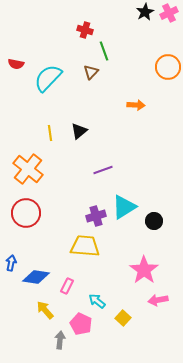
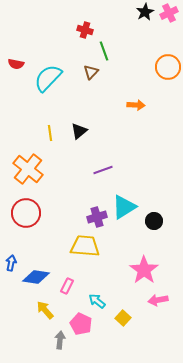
purple cross: moved 1 px right, 1 px down
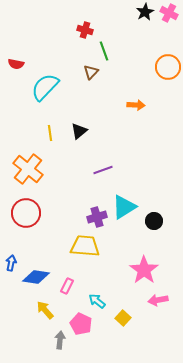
pink cross: rotated 36 degrees counterclockwise
cyan semicircle: moved 3 px left, 9 px down
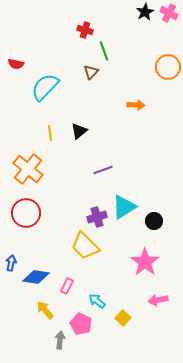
yellow trapezoid: rotated 140 degrees counterclockwise
pink star: moved 1 px right, 8 px up
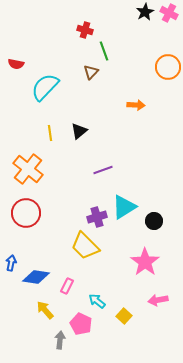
yellow square: moved 1 px right, 2 px up
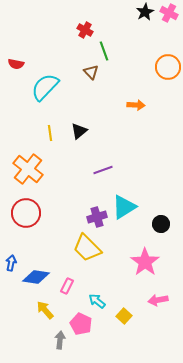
red cross: rotated 14 degrees clockwise
brown triangle: rotated 28 degrees counterclockwise
black circle: moved 7 px right, 3 px down
yellow trapezoid: moved 2 px right, 2 px down
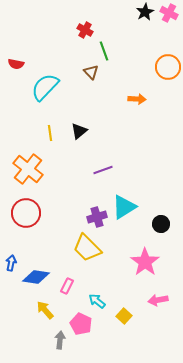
orange arrow: moved 1 px right, 6 px up
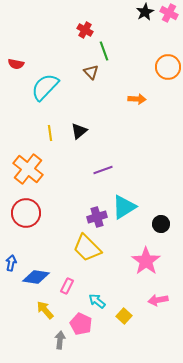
pink star: moved 1 px right, 1 px up
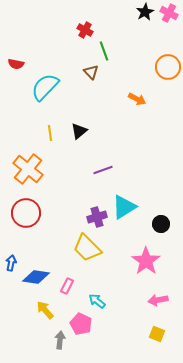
orange arrow: rotated 24 degrees clockwise
yellow square: moved 33 px right, 18 px down; rotated 21 degrees counterclockwise
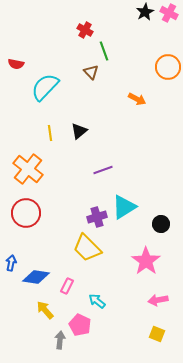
pink pentagon: moved 1 px left, 1 px down
